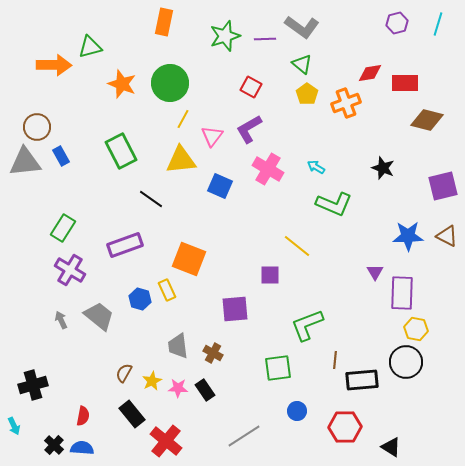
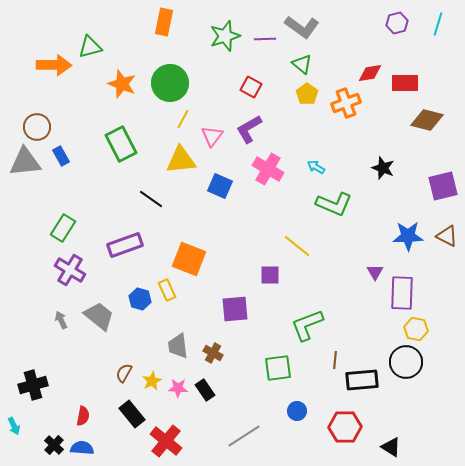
green rectangle at (121, 151): moved 7 px up
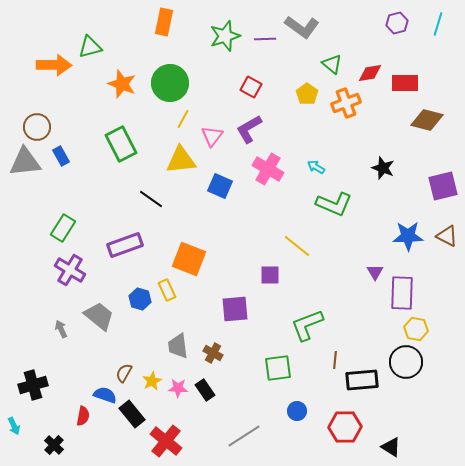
green triangle at (302, 64): moved 30 px right
gray arrow at (61, 320): moved 9 px down
blue semicircle at (82, 448): moved 23 px right, 53 px up; rotated 15 degrees clockwise
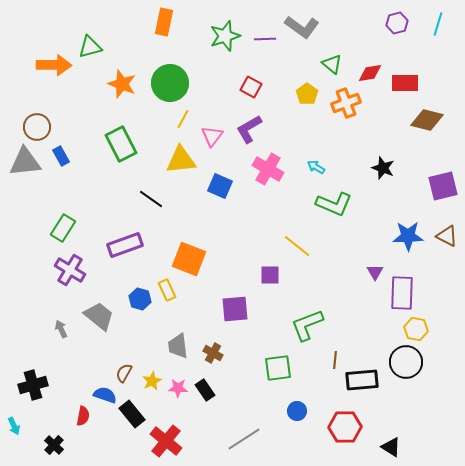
gray line at (244, 436): moved 3 px down
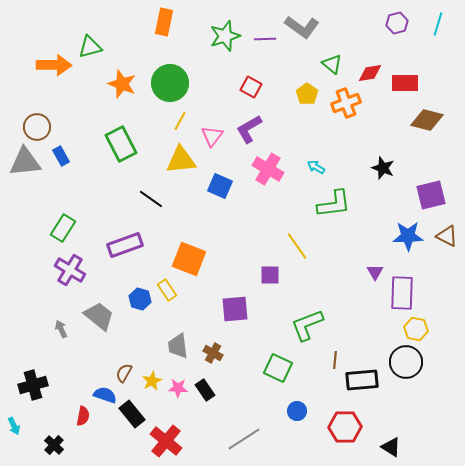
yellow line at (183, 119): moved 3 px left, 2 px down
purple square at (443, 186): moved 12 px left, 9 px down
green L-shape at (334, 204): rotated 30 degrees counterclockwise
yellow line at (297, 246): rotated 16 degrees clockwise
yellow rectangle at (167, 290): rotated 10 degrees counterclockwise
green square at (278, 368): rotated 32 degrees clockwise
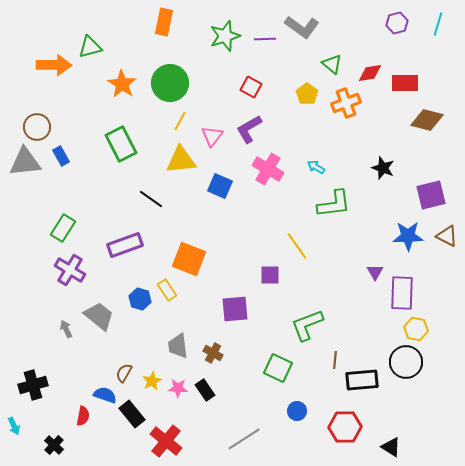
orange star at (122, 84): rotated 12 degrees clockwise
gray arrow at (61, 329): moved 5 px right
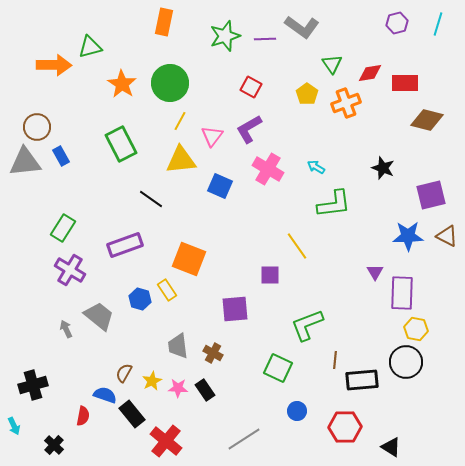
green triangle at (332, 64): rotated 15 degrees clockwise
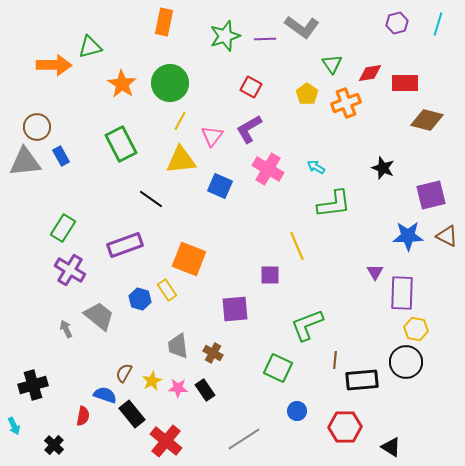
yellow line at (297, 246): rotated 12 degrees clockwise
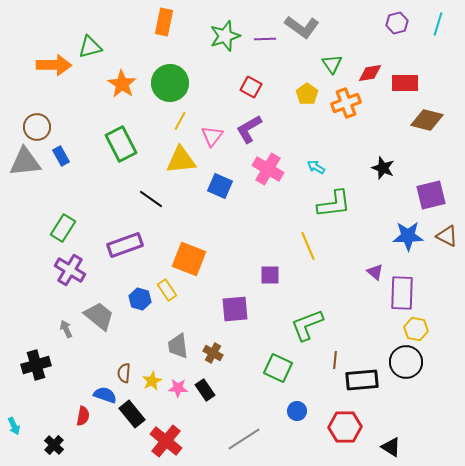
yellow line at (297, 246): moved 11 px right
purple triangle at (375, 272): rotated 18 degrees counterclockwise
brown semicircle at (124, 373): rotated 24 degrees counterclockwise
black cross at (33, 385): moved 3 px right, 20 px up
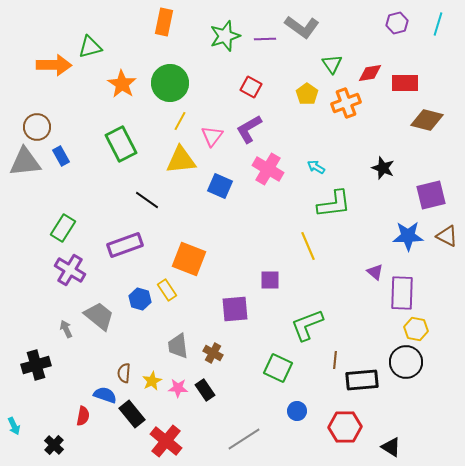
black line at (151, 199): moved 4 px left, 1 px down
purple square at (270, 275): moved 5 px down
